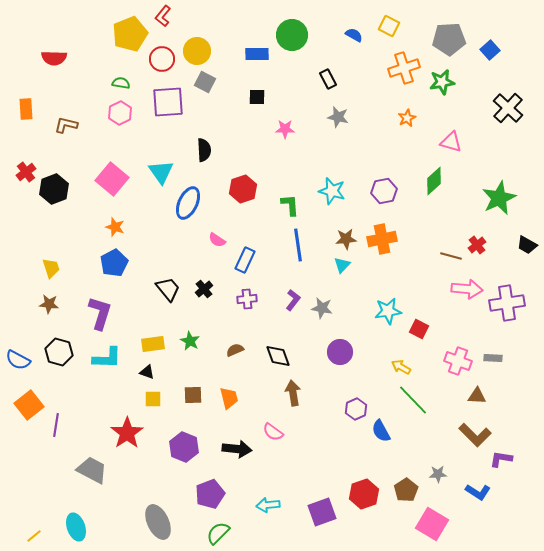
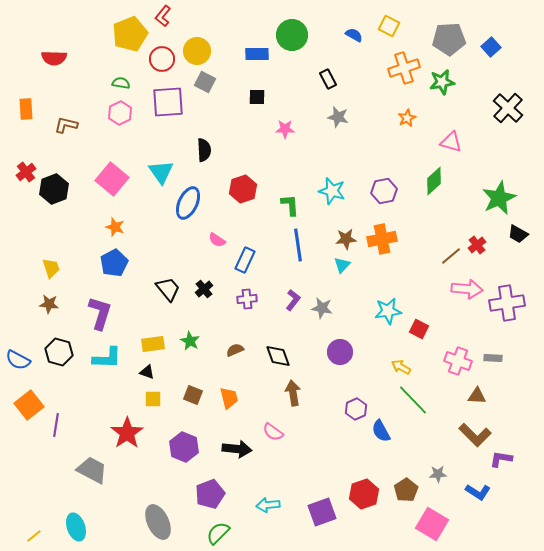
blue square at (490, 50): moved 1 px right, 3 px up
black trapezoid at (527, 245): moved 9 px left, 11 px up
brown line at (451, 256): rotated 55 degrees counterclockwise
brown square at (193, 395): rotated 24 degrees clockwise
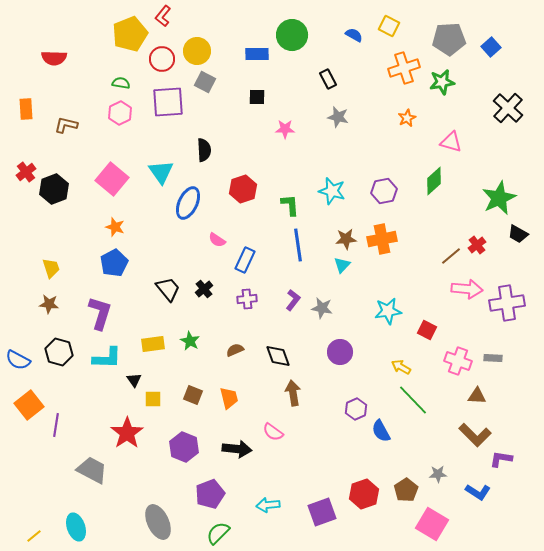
red square at (419, 329): moved 8 px right, 1 px down
black triangle at (147, 372): moved 13 px left, 8 px down; rotated 35 degrees clockwise
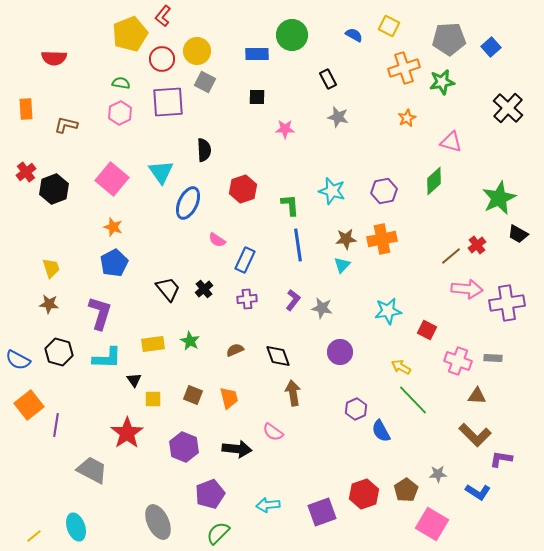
orange star at (115, 227): moved 2 px left
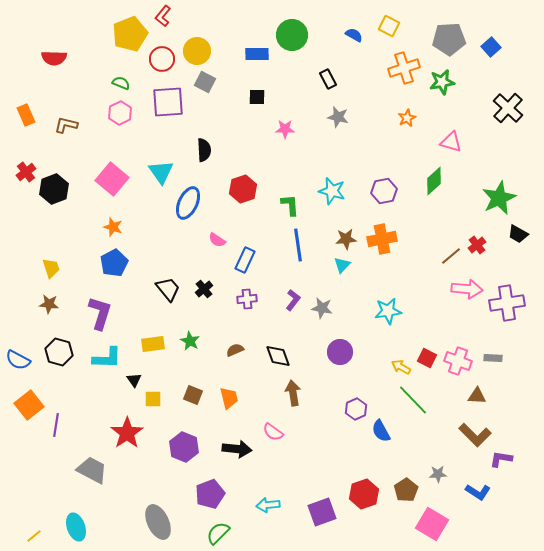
green semicircle at (121, 83): rotated 12 degrees clockwise
orange rectangle at (26, 109): moved 6 px down; rotated 20 degrees counterclockwise
red square at (427, 330): moved 28 px down
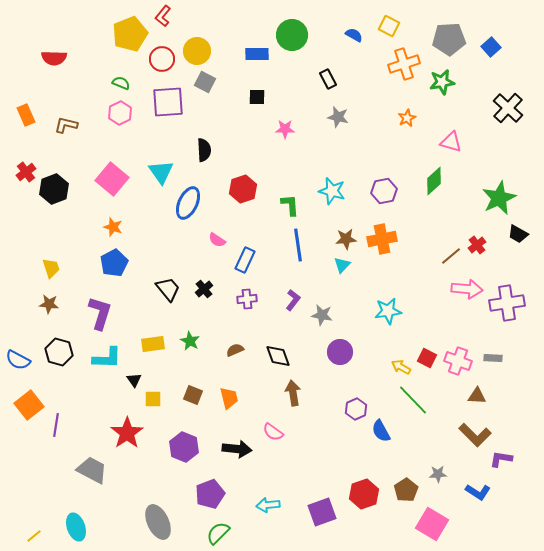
orange cross at (404, 68): moved 4 px up
gray star at (322, 308): moved 7 px down
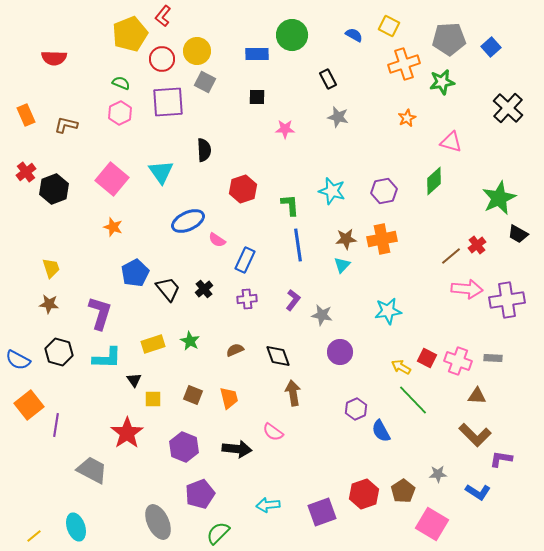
blue ellipse at (188, 203): moved 18 px down; rotated 40 degrees clockwise
blue pentagon at (114, 263): moved 21 px right, 10 px down
purple cross at (507, 303): moved 3 px up
yellow rectangle at (153, 344): rotated 10 degrees counterclockwise
brown pentagon at (406, 490): moved 3 px left, 1 px down
purple pentagon at (210, 494): moved 10 px left
